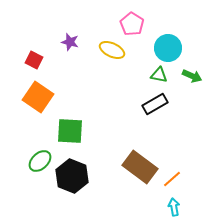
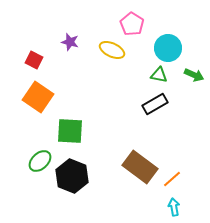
green arrow: moved 2 px right, 1 px up
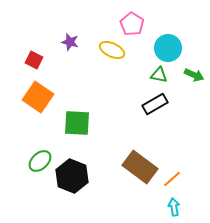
green square: moved 7 px right, 8 px up
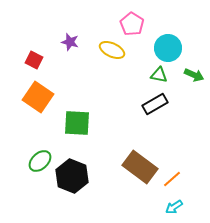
cyan arrow: rotated 114 degrees counterclockwise
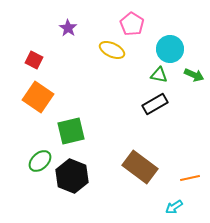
purple star: moved 2 px left, 14 px up; rotated 18 degrees clockwise
cyan circle: moved 2 px right, 1 px down
green square: moved 6 px left, 8 px down; rotated 16 degrees counterclockwise
orange line: moved 18 px right, 1 px up; rotated 30 degrees clockwise
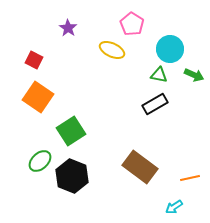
green square: rotated 20 degrees counterclockwise
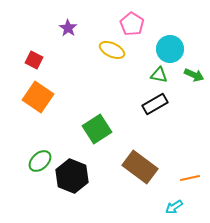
green square: moved 26 px right, 2 px up
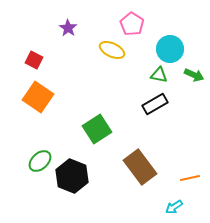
brown rectangle: rotated 16 degrees clockwise
